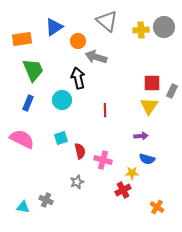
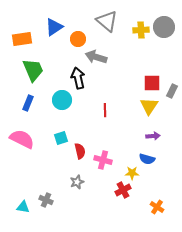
orange circle: moved 2 px up
purple arrow: moved 12 px right
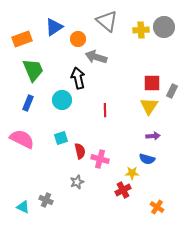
orange rectangle: rotated 12 degrees counterclockwise
pink cross: moved 3 px left, 1 px up
cyan triangle: rotated 16 degrees clockwise
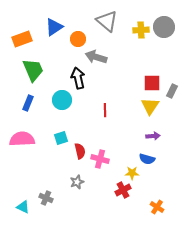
yellow triangle: moved 1 px right
pink semicircle: rotated 30 degrees counterclockwise
gray cross: moved 2 px up
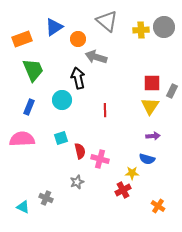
blue rectangle: moved 1 px right, 4 px down
orange cross: moved 1 px right, 1 px up
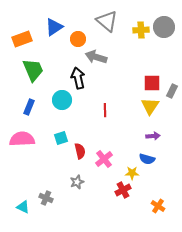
pink cross: moved 4 px right; rotated 36 degrees clockwise
